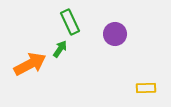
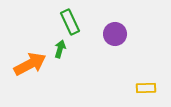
green arrow: rotated 18 degrees counterclockwise
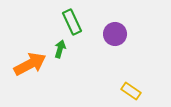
green rectangle: moved 2 px right
yellow rectangle: moved 15 px left, 3 px down; rotated 36 degrees clockwise
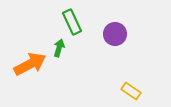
green arrow: moved 1 px left, 1 px up
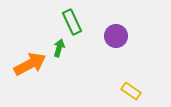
purple circle: moved 1 px right, 2 px down
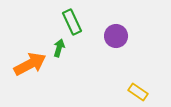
yellow rectangle: moved 7 px right, 1 px down
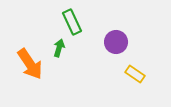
purple circle: moved 6 px down
orange arrow: rotated 84 degrees clockwise
yellow rectangle: moved 3 px left, 18 px up
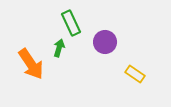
green rectangle: moved 1 px left, 1 px down
purple circle: moved 11 px left
orange arrow: moved 1 px right
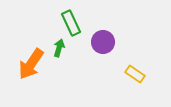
purple circle: moved 2 px left
orange arrow: rotated 68 degrees clockwise
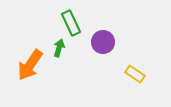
orange arrow: moved 1 px left, 1 px down
